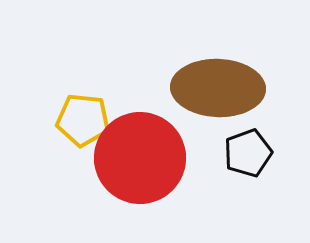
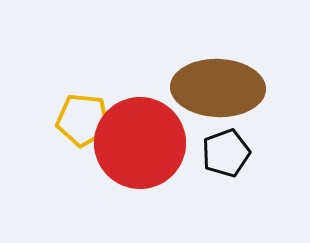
black pentagon: moved 22 px left
red circle: moved 15 px up
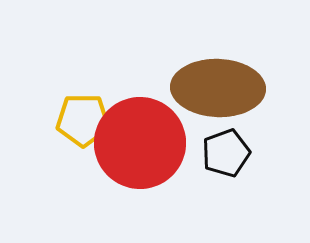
yellow pentagon: rotated 6 degrees counterclockwise
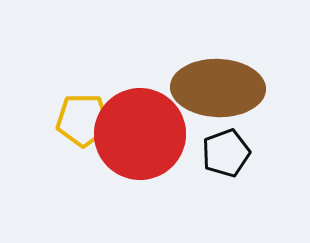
red circle: moved 9 px up
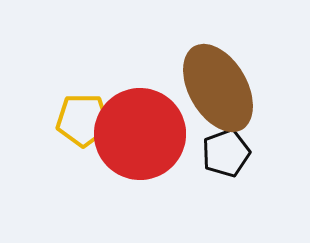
brown ellipse: rotated 58 degrees clockwise
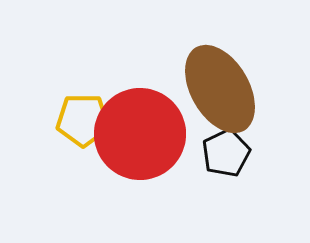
brown ellipse: moved 2 px right, 1 px down
black pentagon: rotated 6 degrees counterclockwise
